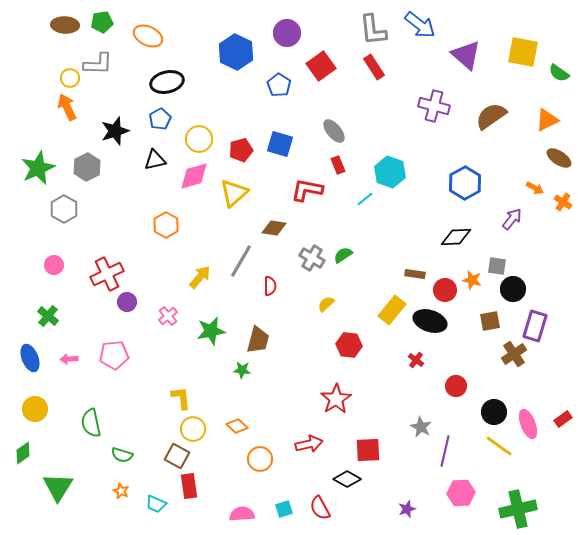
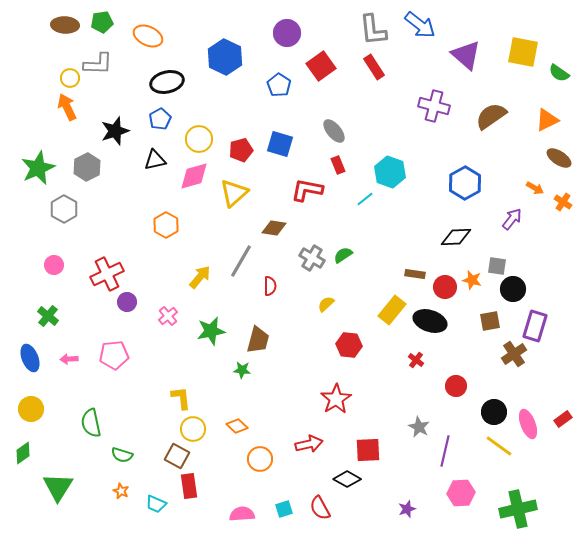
blue hexagon at (236, 52): moved 11 px left, 5 px down
red circle at (445, 290): moved 3 px up
yellow circle at (35, 409): moved 4 px left
gray star at (421, 427): moved 2 px left
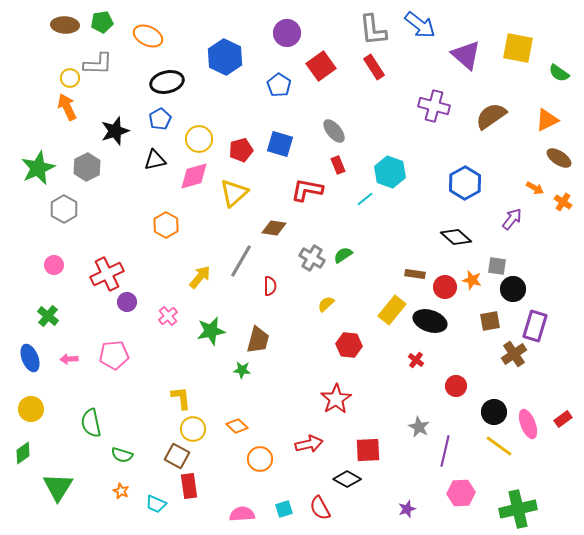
yellow square at (523, 52): moved 5 px left, 4 px up
black diamond at (456, 237): rotated 44 degrees clockwise
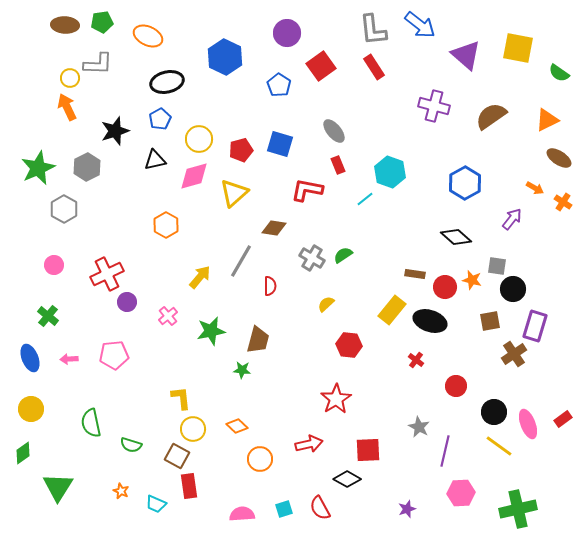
green semicircle at (122, 455): moved 9 px right, 10 px up
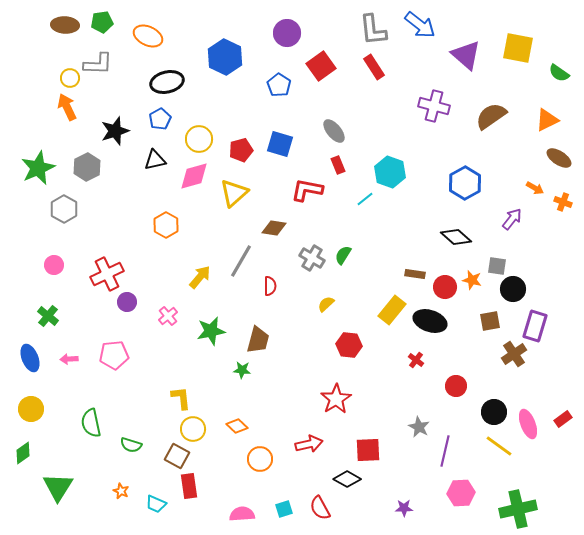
orange cross at (563, 202): rotated 12 degrees counterclockwise
green semicircle at (343, 255): rotated 24 degrees counterclockwise
purple star at (407, 509): moved 3 px left, 1 px up; rotated 18 degrees clockwise
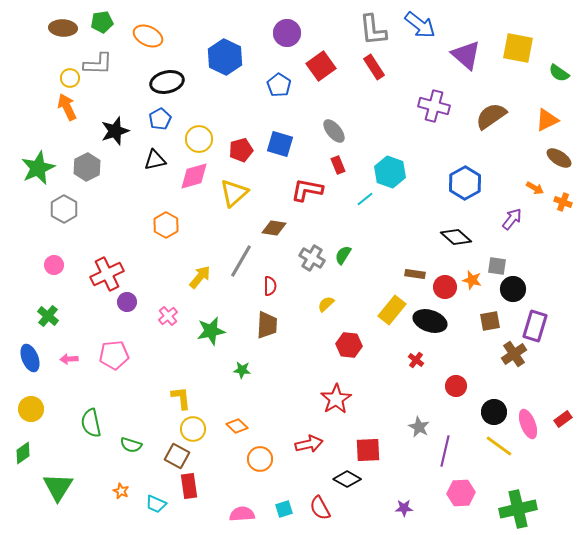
brown ellipse at (65, 25): moved 2 px left, 3 px down
brown trapezoid at (258, 340): moved 9 px right, 15 px up; rotated 12 degrees counterclockwise
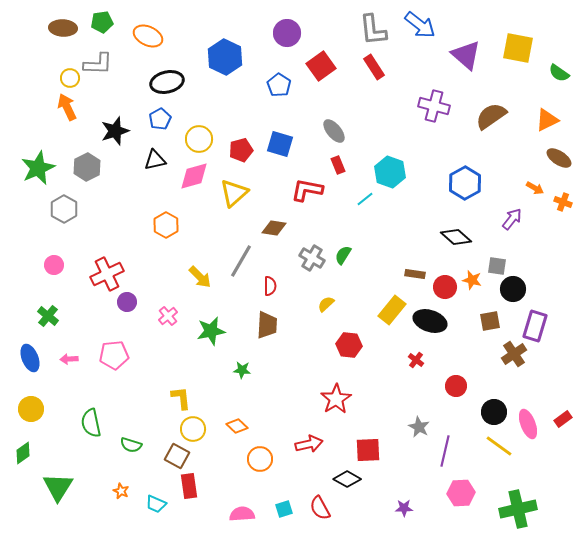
yellow arrow at (200, 277): rotated 95 degrees clockwise
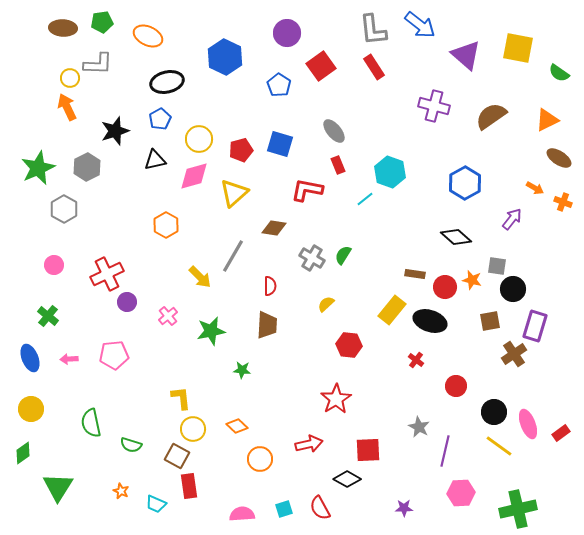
gray line at (241, 261): moved 8 px left, 5 px up
red rectangle at (563, 419): moved 2 px left, 14 px down
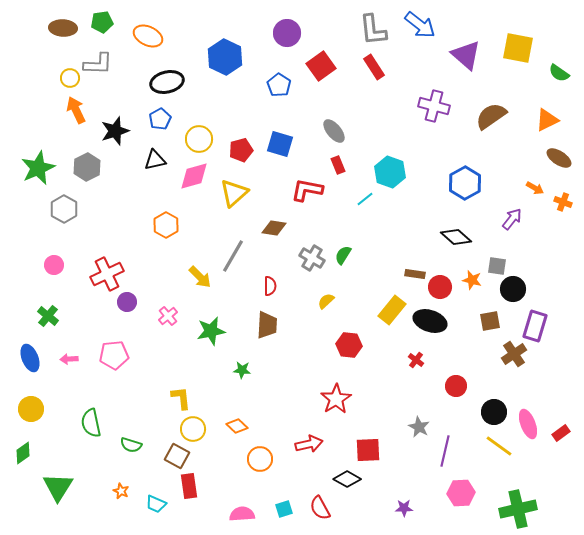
orange arrow at (67, 107): moved 9 px right, 3 px down
red circle at (445, 287): moved 5 px left
yellow semicircle at (326, 304): moved 3 px up
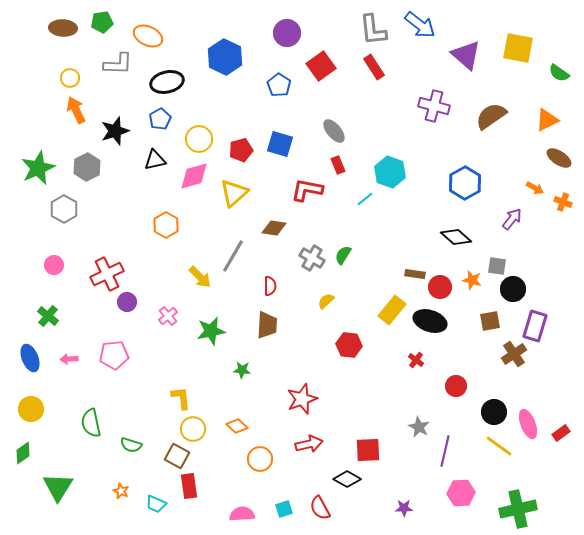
gray L-shape at (98, 64): moved 20 px right
red star at (336, 399): moved 34 px left; rotated 12 degrees clockwise
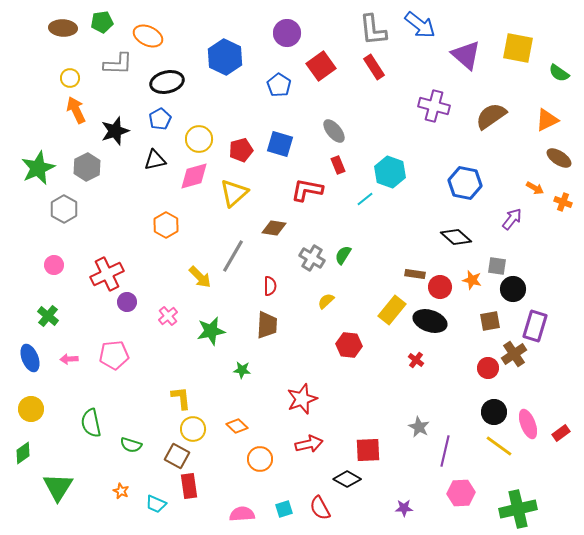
blue hexagon at (465, 183): rotated 20 degrees counterclockwise
red circle at (456, 386): moved 32 px right, 18 px up
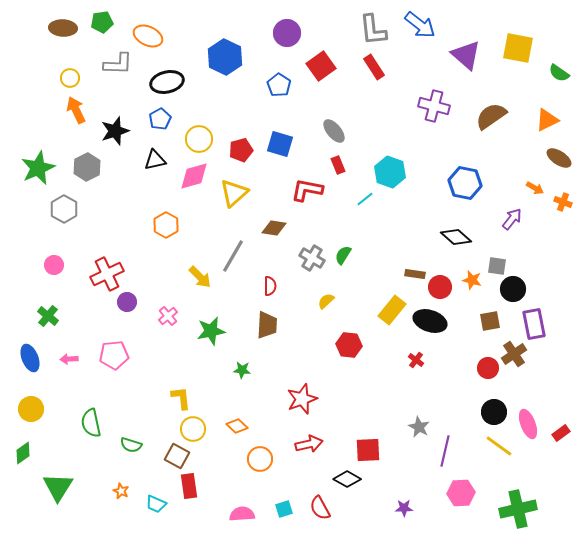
purple rectangle at (535, 326): moved 1 px left, 2 px up; rotated 28 degrees counterclockwise
